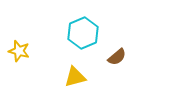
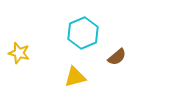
yellow star: moved 2 px down
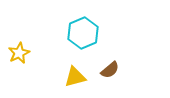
yellow star: rotated 30 degrees clockwise
brown semicircle: moved 7 px left, 13 px down
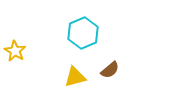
yellow star: moved 4 px left, 2 px up; rotated 15 degrees counterclockwise
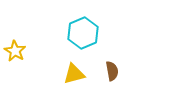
brown semicircle: moved 2 px right, 1 px down; rotated 60 degrees counterclockwise
yellow triangle: moved 1 px left, 3 px up
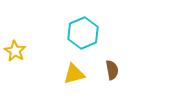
brown semicircle: moved 1 px up
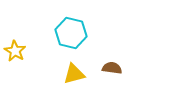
cyan hexagon: moved 12 px left; rotated 24 degrees counterclockwise
brown semicircle: moved 2 px up; rotated 72 degrees counterclockwise
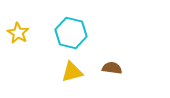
yellow star: moved 3 px right, 18 px up
yellow triangle: moved 2 px left, 2 px up
